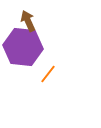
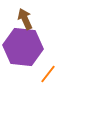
brown arrow: moved 3 px left, 2 px up
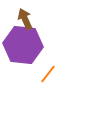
purple hexagon: moved 2 px up
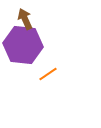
orange line: rotated 18 degrees clockwise
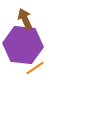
orange line: moved 13 px left, 6 px up
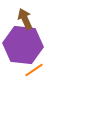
orange line: moved 1 px left, 2 px down
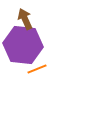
orange line: moved 3 px right, 1 px up; rotated 12 degrees clockwise
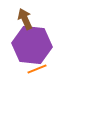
purple hexagon: moved 9 px right
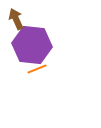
brown arrow: moved 9 px left
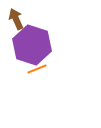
purple hexagon: rotated 12 degrees clockwise
